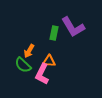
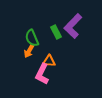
purple L-shape: moved 1 px up; rotated 75 degrees clockwise
green rectangle: moved 2 px right, 1 px up; rotated 40 degrees counterclockwise
green semicircle: moved 9 px right, 27 px up; rotated 24 degrees clockwise
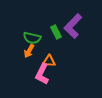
green semicircle: rotated 54 degrees counterclockwise
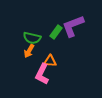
purple L-shape: rotated 25 degrees clockwise
green rectangle: rotated 64 degrees clockwise
orange triangle: moved 1 px right
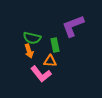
green rectangle: moved 1 px left, 13 px down; rotated 48 degrees counterclockwise
orange arrow: rotated 48 degrees counterclockwise
pink L-shape: moved 1 px left; rotated 65 degrees counterclockwise
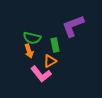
orange triangle: rotated 32 degrees counterclockwise
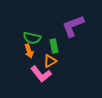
green rectangle: moved 1 px left, 1 px down
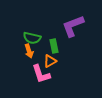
pink L-shape: rotated 20 degrees clockwise
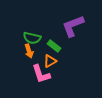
green rectangle: rotated 40 degrees counterclockwise
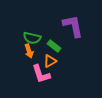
purple L-shape: rotated 100 degrees clockwise
